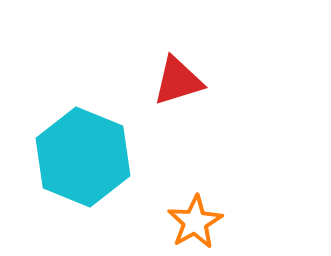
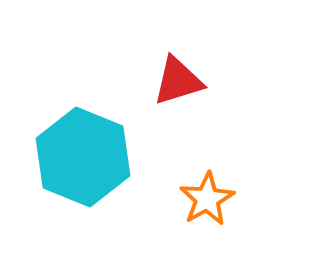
orange star: moved 12 px right, 23 px up
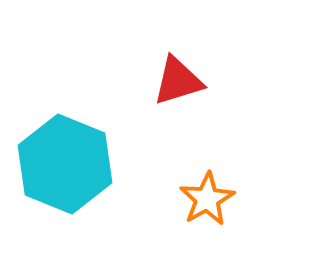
cyan hexagon: moved 18 px left, 7 px down
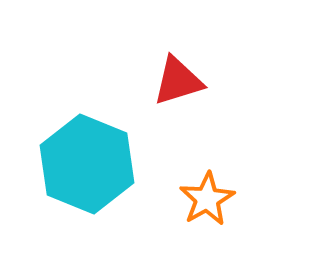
cyan hexagon: moved 22 px right
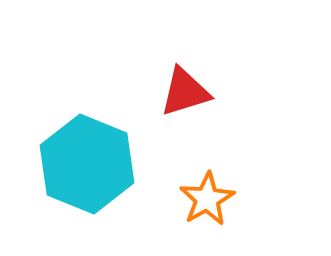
red triangle: moved 7 px right, 11 px down
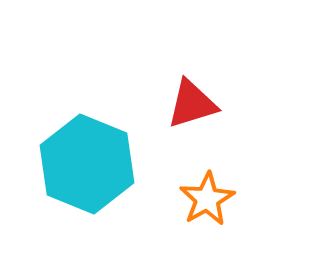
red triangle: moved 7 px right, 12 px down
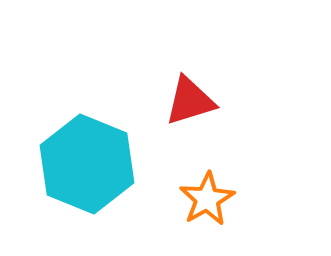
red triangle: moved 2 px left, 3 px up
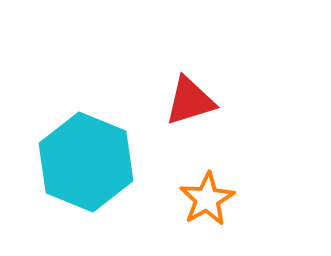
cyan hexagon: moved 1 px left, 2 px up
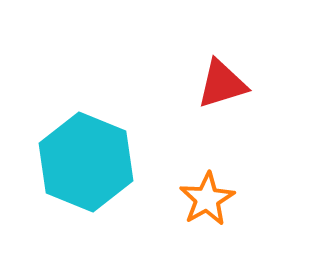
red triangle: moved 32 px right, 17 px up
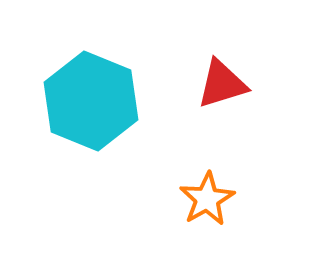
cyan hexagon: moved 5 px right, 61 px up
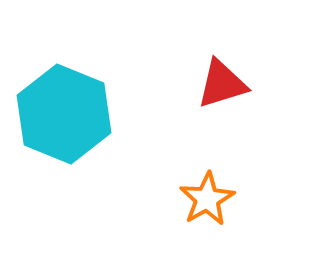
cyan hexagon: moved 27 px left, 13 px down
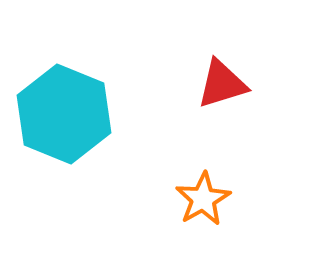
orange star: moved 4 px left
